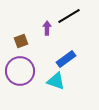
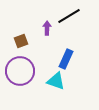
blue rectangle: rotated 30 degrees counterclockwise
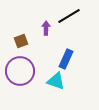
purple arrow: moved 1 px left
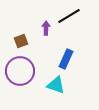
cyan triangle: moved 4 px down
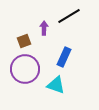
purple arrow: moved 2 px left
brown square: moved 3 px right
blue rectangle: moved 2 px left, 2 px up
purple circle: moved 5 px right, 2 px up
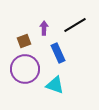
black line: moved 6 px right, 9 px down
blue rectangle: moved 6 px left, 4 px up; rotated 48 degrees counterclockwise
cyan triangle: moved 1 px left
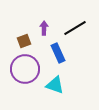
black line: moved 3 px down
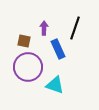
black line: rotated 40 degrees counterclockwise
brown square: rotated 32 degrees clockwise
blue rectangle: moved 4 px up
purple circle: moved 3 px right, 2 px up
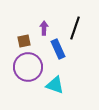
brown square: rotated 24 degrees counterclockwise
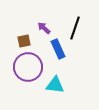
purple arrow: rotated 48 degrees counterclockwise
cyan triangle: rotated 12 degrees counterclockwise
